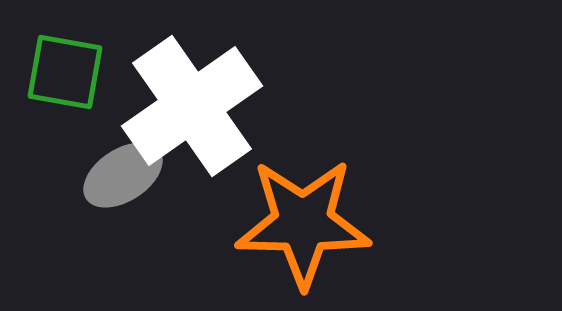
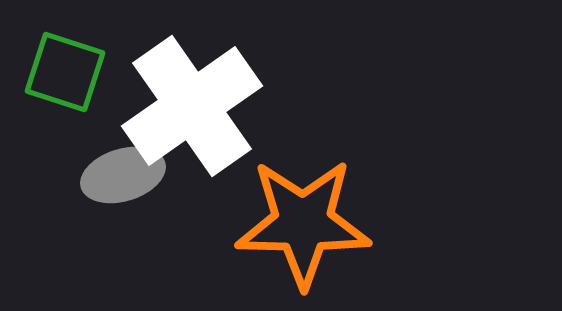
green square: rotated 8 degrees clockwise
gray ellipse: rotated 16 degrees clockwise
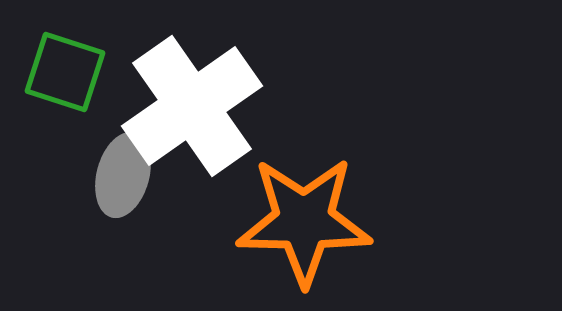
gray ellipse: rotated 58 degrees counterclockwise
orange star: moved 1 px right, 2 px up
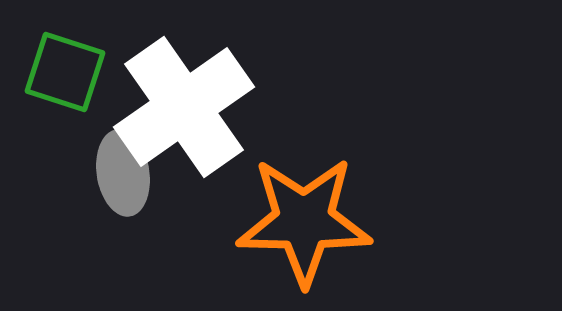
white cross: moved 8 px left, 1 px down
gray ellipse: moved 2 px up; rotated 24 degrees counterclockwise
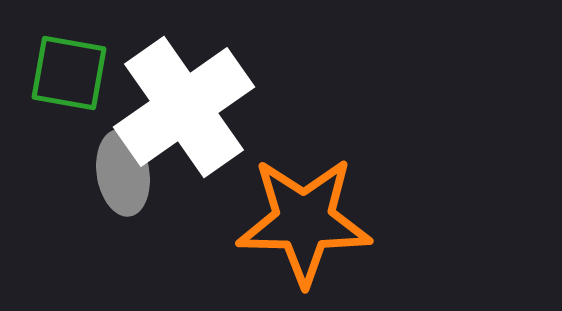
green square: moved 4 px right, 1 px down; rotated 8 degrees counterclockwise
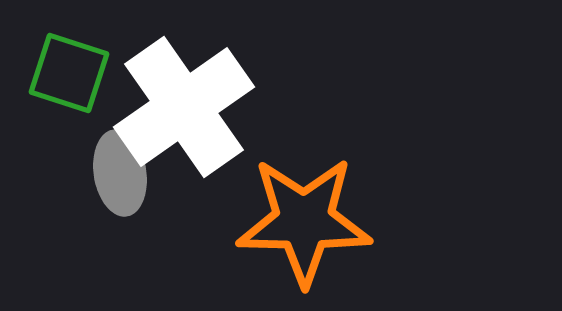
green square: rotated 8 degrees clockwise
gray ellipse: moved 3 px left
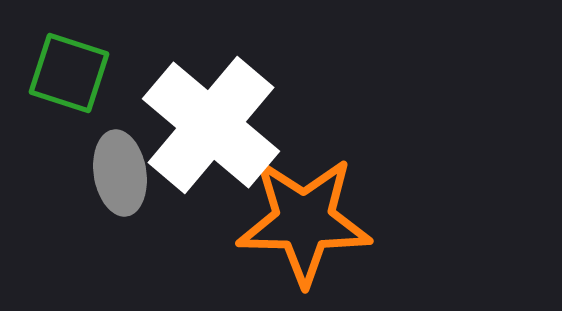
white cross: moved 27 px right, 18 px down; rotated 15 degrees counterclockwise
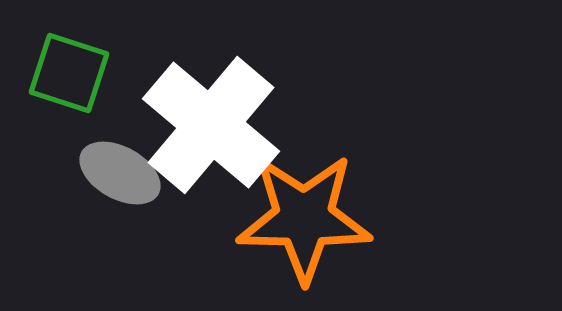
gray ellipse: rotated 52 degrees counterclockwise
orange star: moved 3 px up
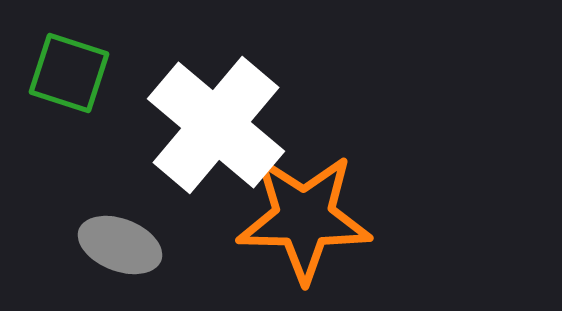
white cross: moved 5 px right
gray ellipse: moved 72 px down; rotated 8 degrees counterclockwise
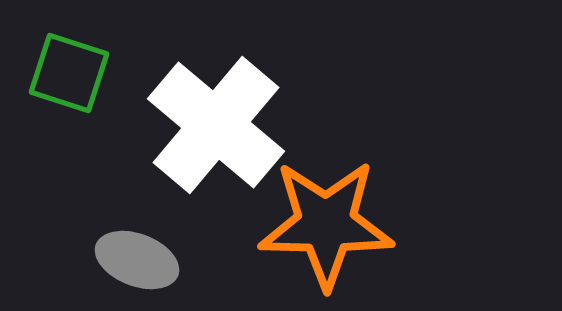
orange star: moved 22 px right, 6 px down
gray ellipse: moved 17 px right, 15 px down
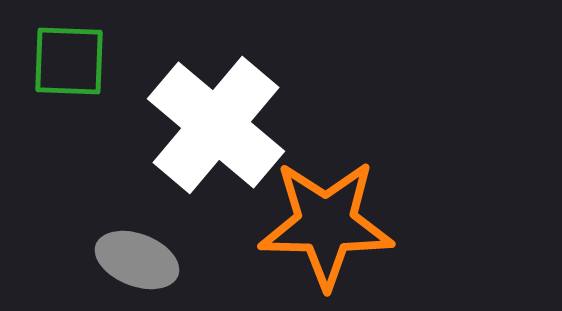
green square: moved 12 px up; rotated 16 degrees counterclockwise
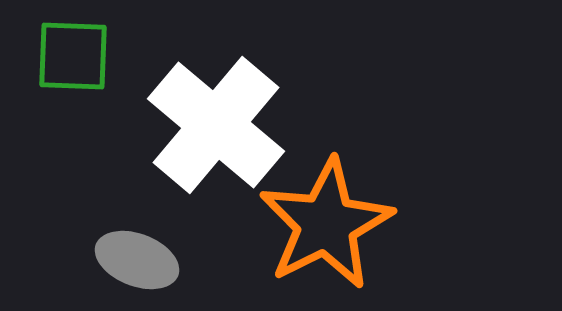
green square: moved 4 px right, 5 px up
orange star: rotated 28 degrees counterclockwise
